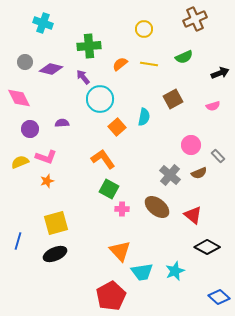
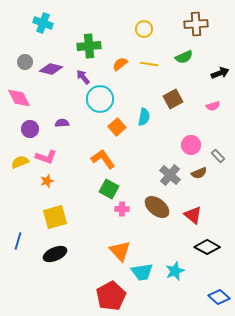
brown cross: moved 1 px right, 5 px down; rotated 20 degrees clockwise
yellow square: moved 1 px left, 6 px up
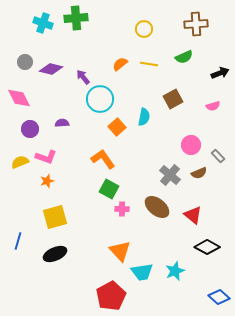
green cross: moved 13 px left, 28 px up
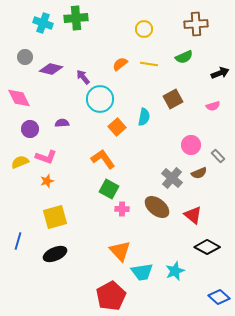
gray circle: moved 5 px up
gray cross: moved 2 px right, 3 px down
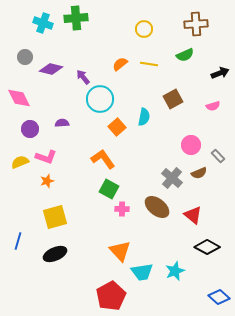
green semicircle: moved 1 px right, 2 px up
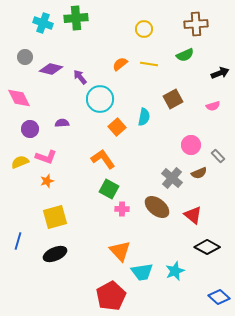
purple arrow: moved 3 px left
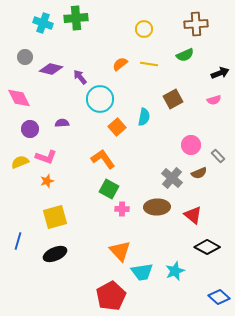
pink semicircle: moved 1 px right, 6 px up
brown ellipse: rotated 40 degrees counterclockwise
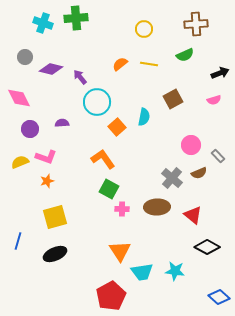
cyan circle: moved 3 px left, 3 px down
orange triangle: rotated 10 degrees clockwise
cyan star: rotated 30 degrees clockwise
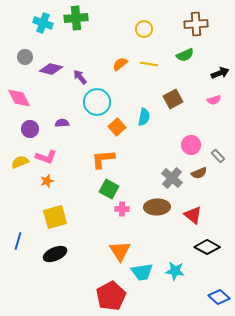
orange L-shape: rotated 60 degrees counterclockwise
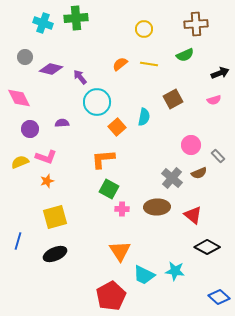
cyan trapezoid: moved 2 px right, 3 px down; rotated 35 degrees clockwise
